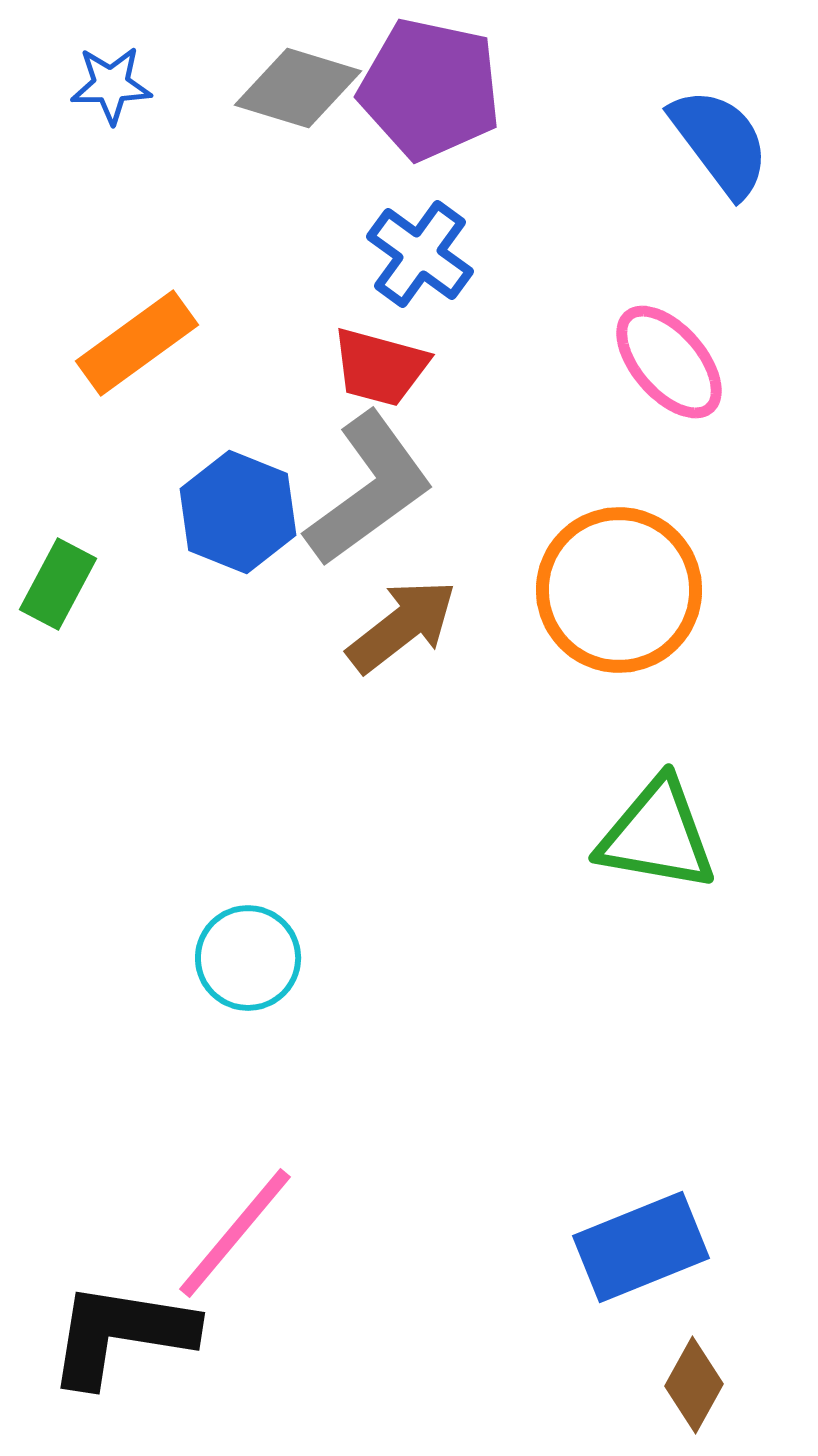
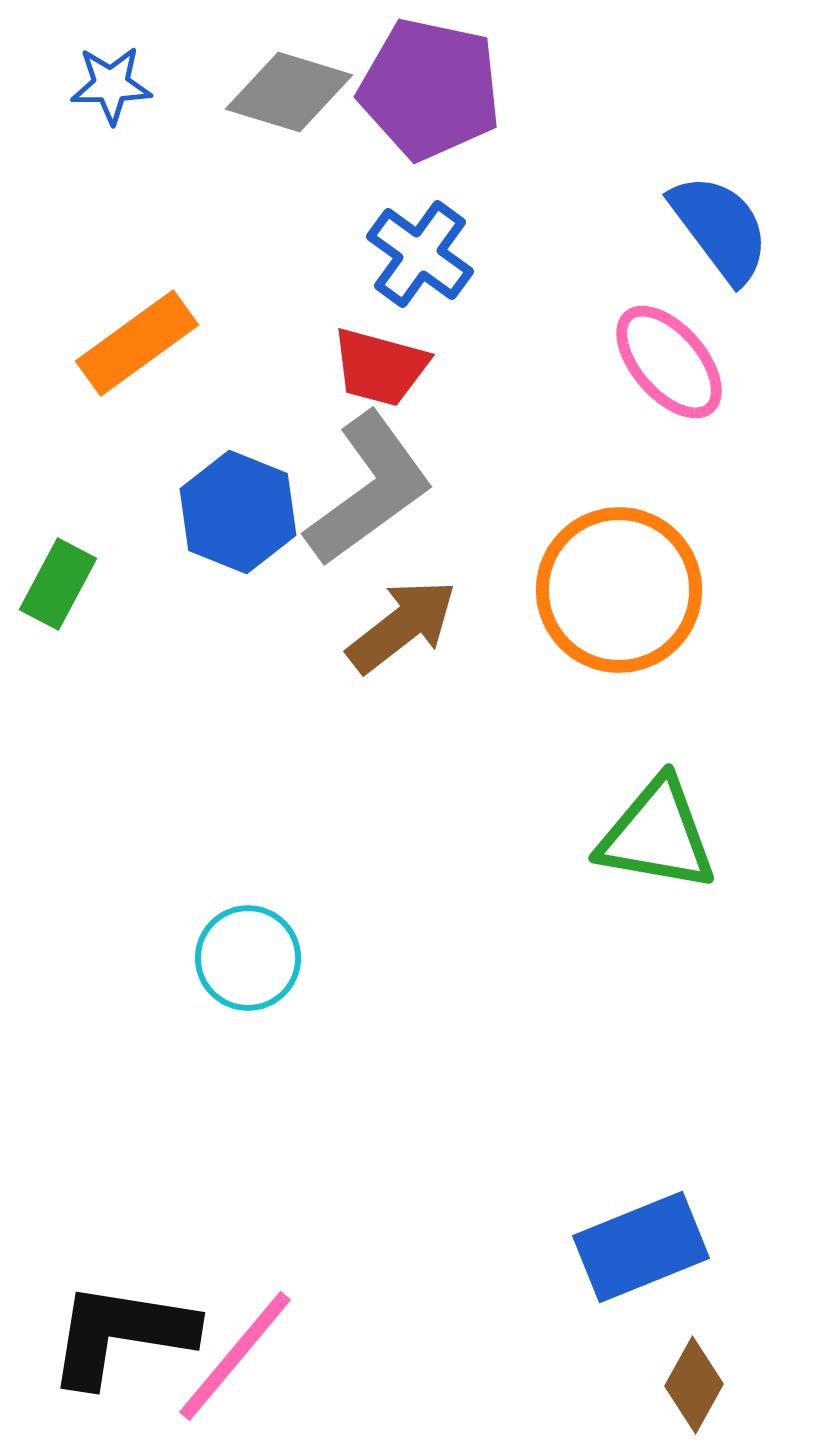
gray diamond: moved 9 px left, 4 px down
blue semicircle: moved 86 px down
pink line: moved 123 px down
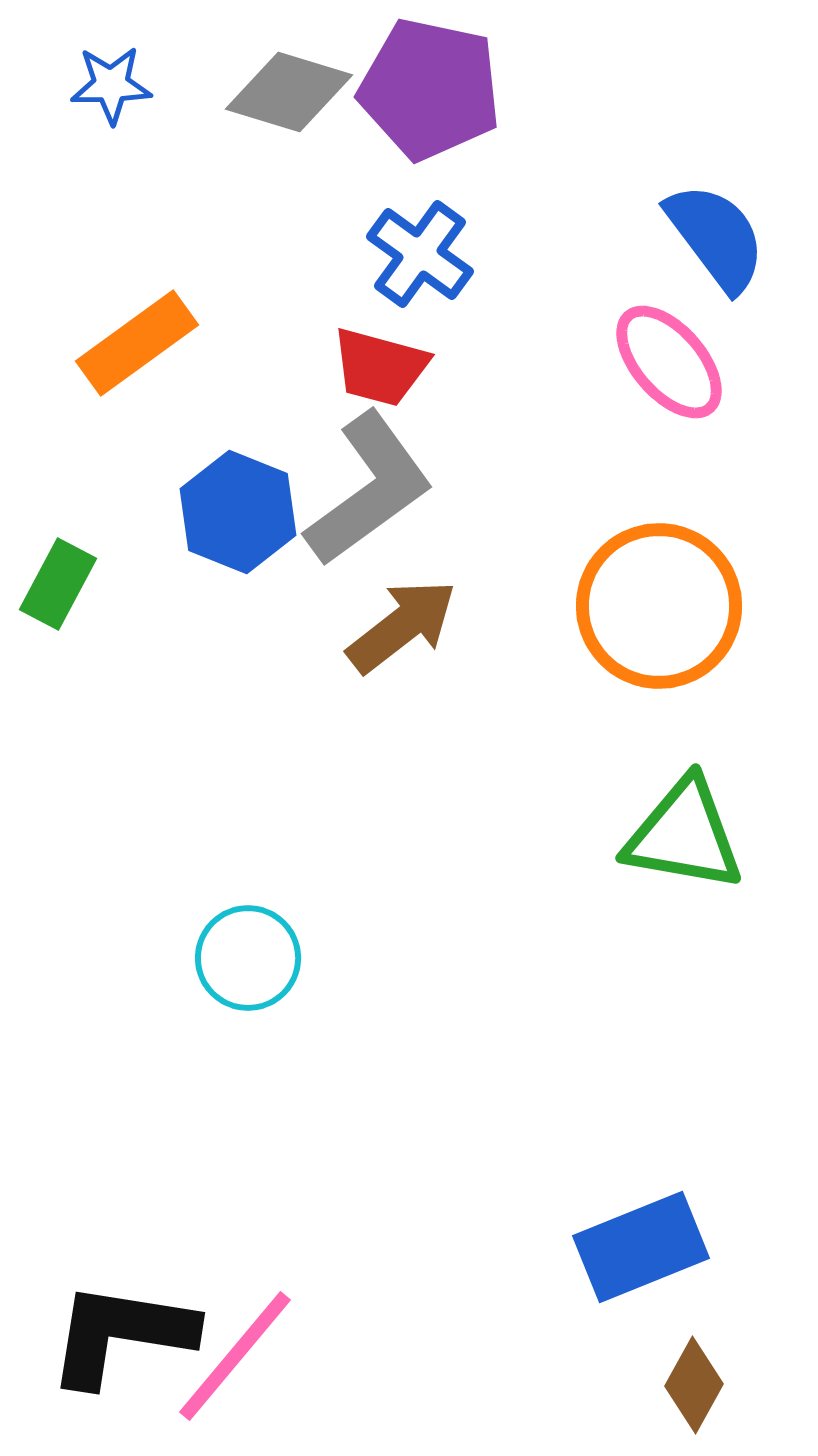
blue semicircle: moved 4 px left, 9 px down
orange circle: moved 40 px right, 16 px down
green triangle: moved 27 px right
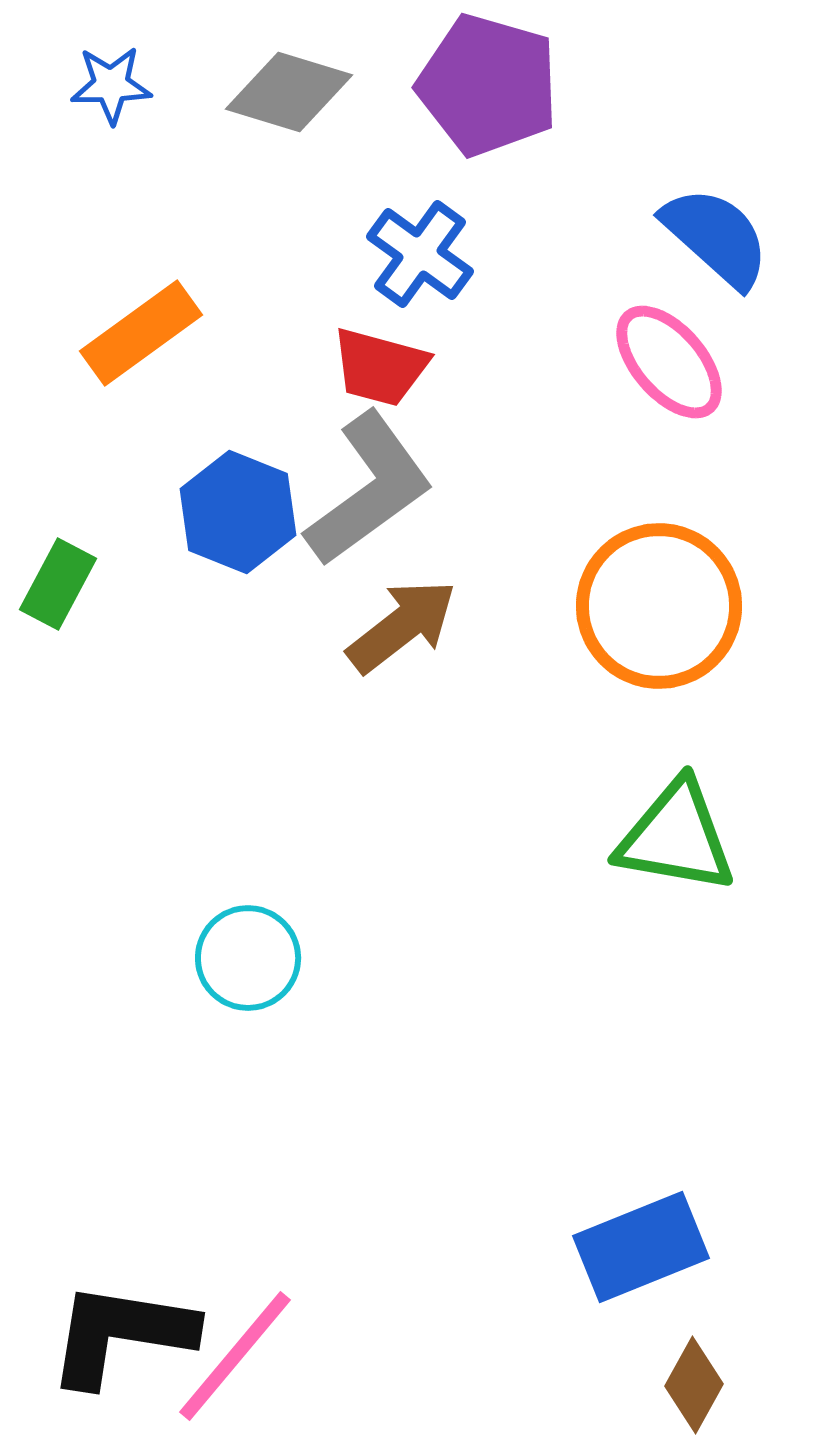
purple pentagon: moved 58 px right, 4 px up; rotated 4 degrees clockwise
blue semicircle: rotated 11 degrees counterclockwise
orange rectangle: moved 4 px right, 10 px up
green triangle: moved 8 px left, 2 px down
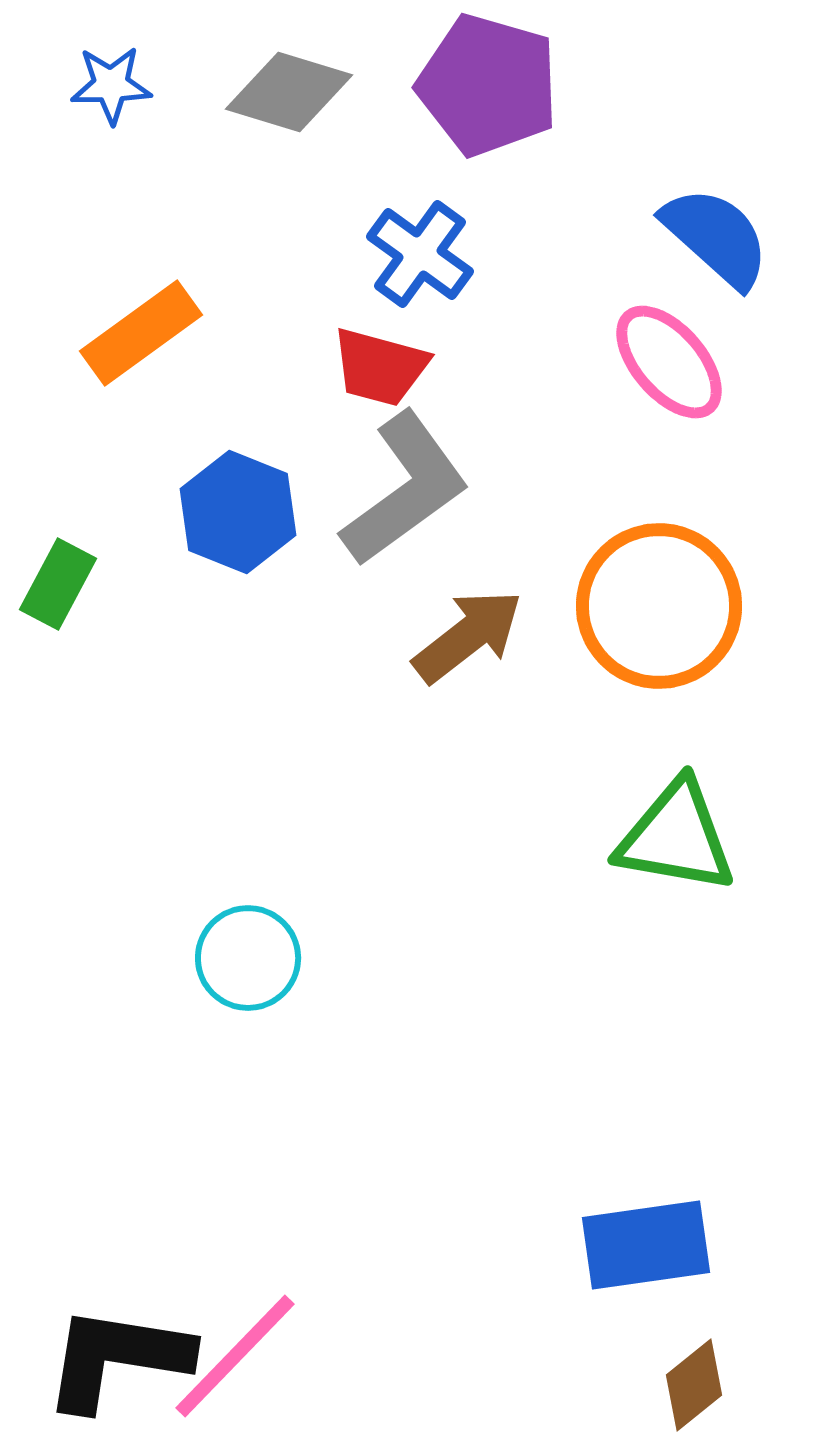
gray L-shape: moved 36 px right
brown arrow: moved 66 px right, 10 px down
blue rectangle: moved 5 px right, 2 px up; rotated 14 degrees clockwise
black L-shape: moved 4 px left, 24 px down
pink line: rotated 4 degrees clockwise
brown diamond: rotated 22 degrees clockwise
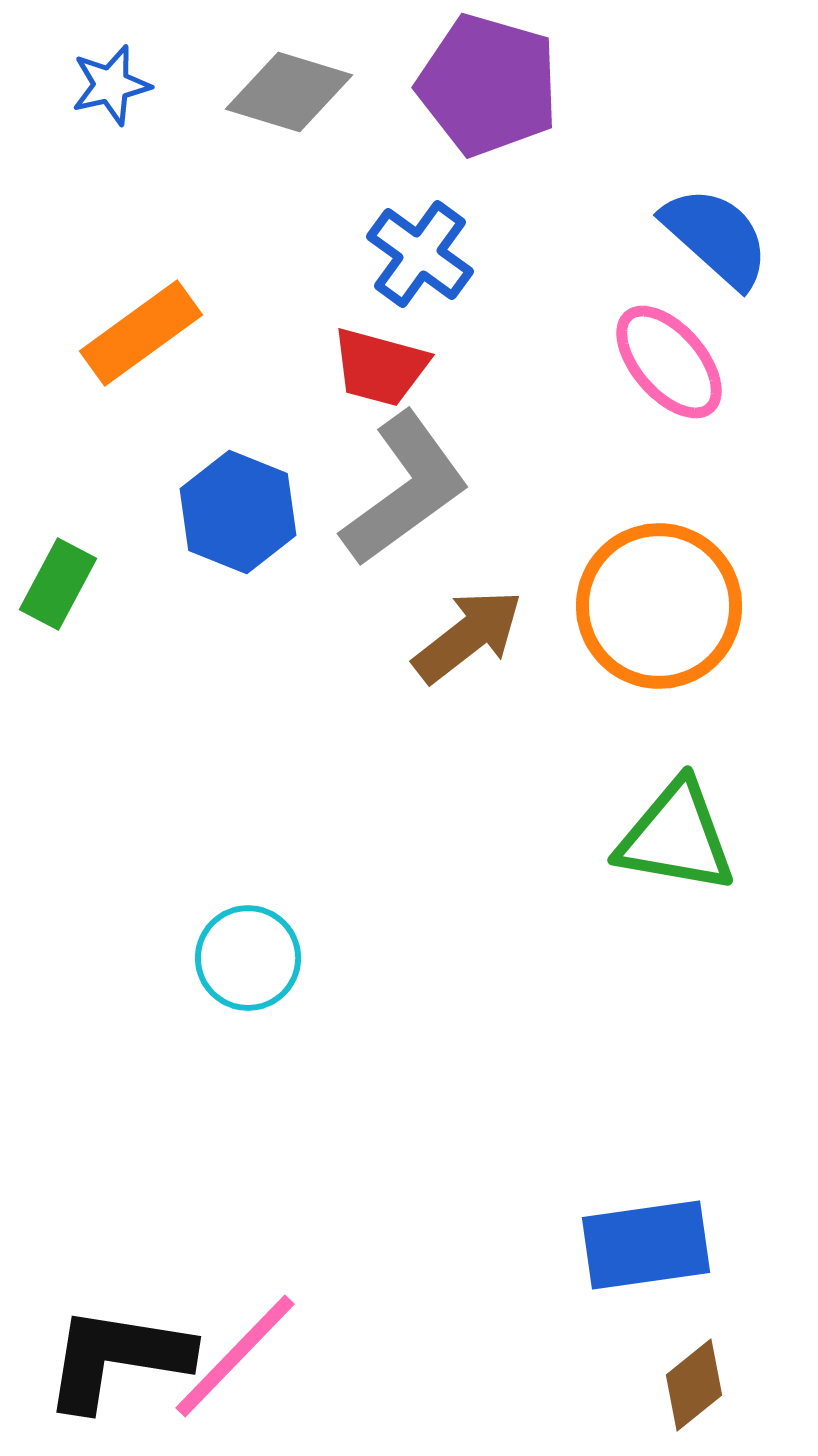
blue star: rotated 12 degrees counterclockwise
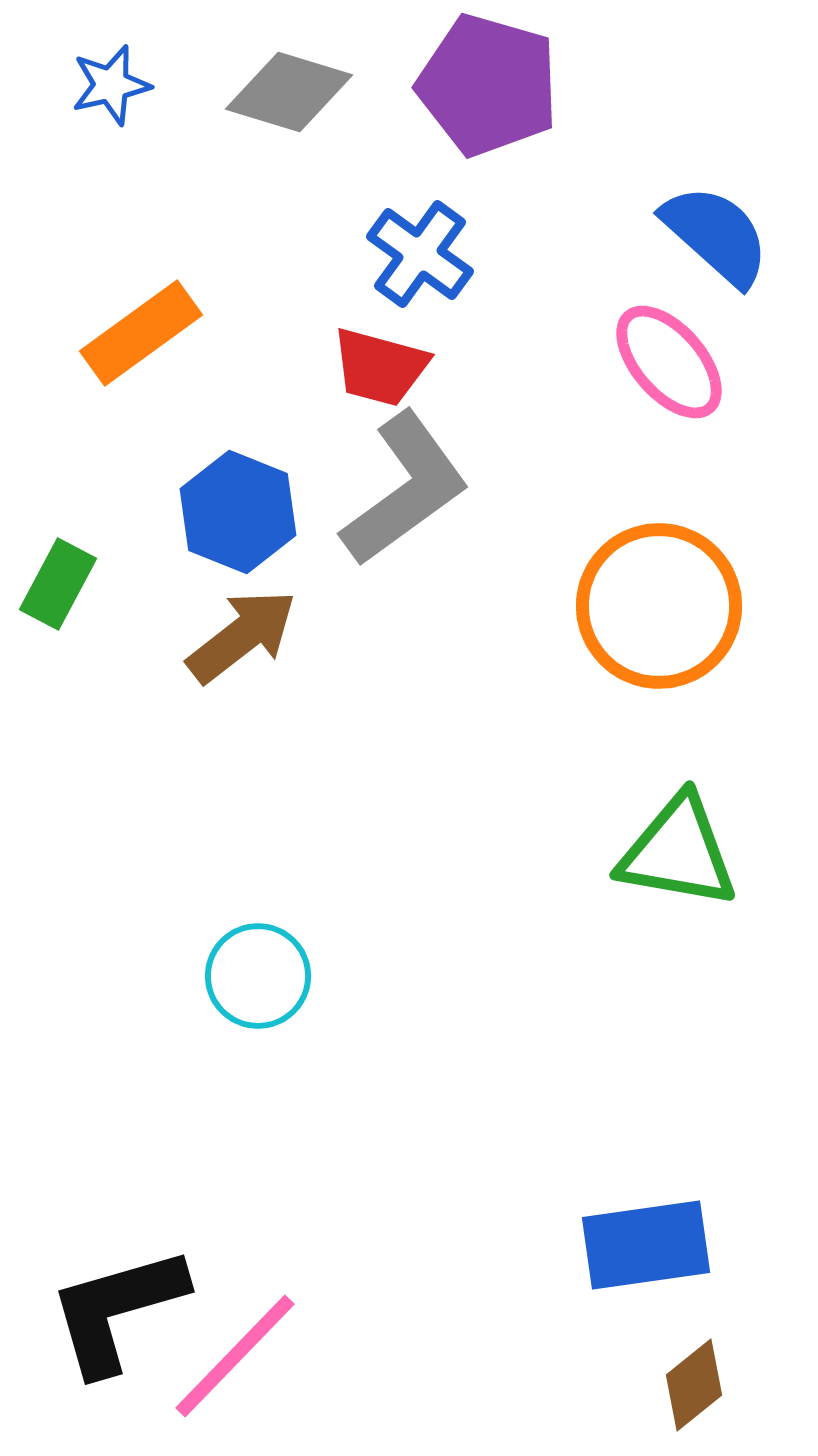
blue semicircle: moved 2 px up
brown arrow: moved 226 px left
green triangle: moved 2 px right, 15 px down
cyan circle: moved 10 px right, 18 px down
black L-shape: moved 48 px up; rotated 25 degrees counterclockwise
